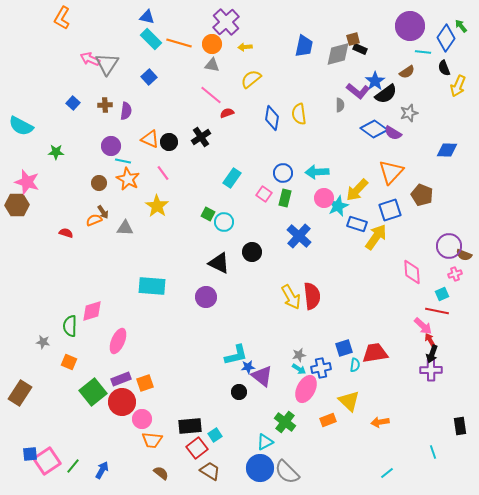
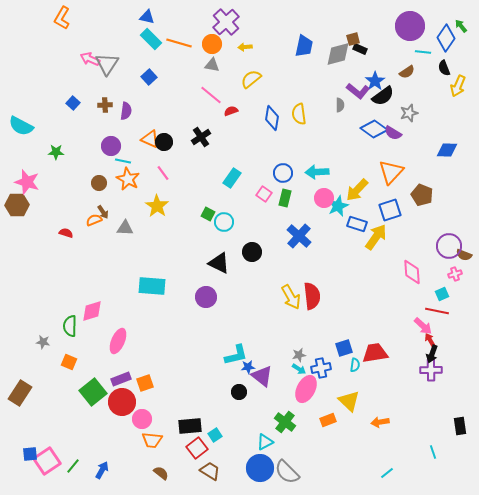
black semicircle at (386, 94): moved 3 px left, 2 px down
red semicircle at (227, 113): moved 4 px right, 2 px up
black circle at (169, 142): moved 5 px left
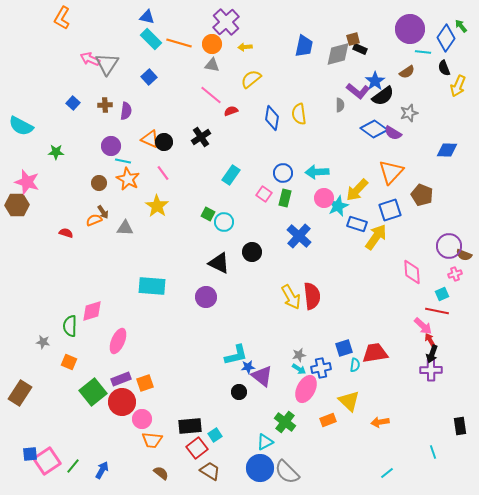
purple circle at (410, 26): moved 3 px down
cyan rectangle at (232, 178): moved 1 px left, 3 px up
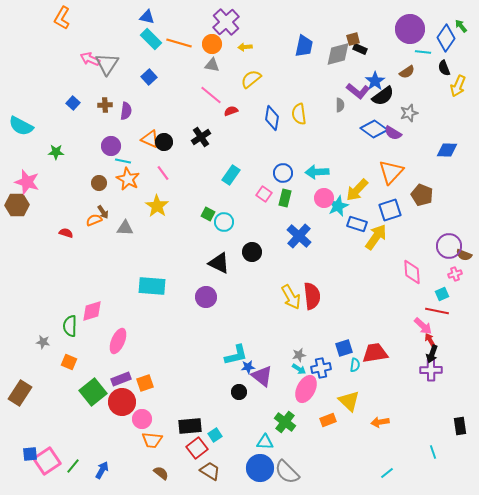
cyan triangle at (265, 442): rotated 30 degrees clockwise
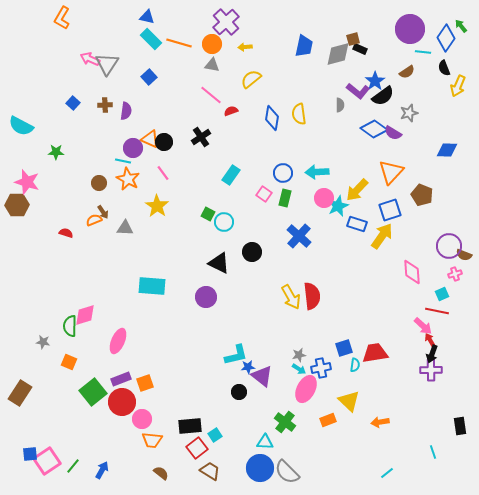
purple circle at (111, 146): moved 22 px right, 2 px down
yellow arrow at (376, 237): moved 6 px right, 1 px up
pink diamond at (92, 311): moved 7 px left, 4 px down
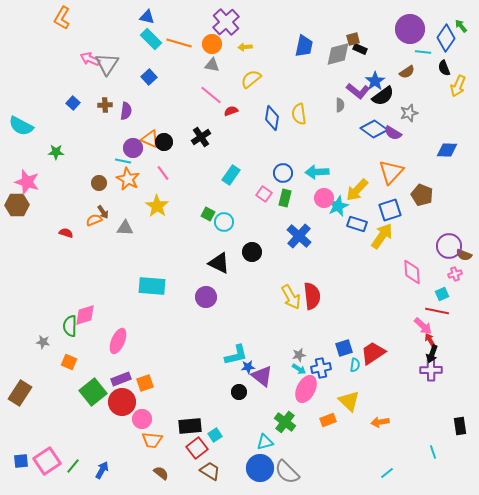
red trapezoid at (375, 353): moved 2 px left; rotated 24 degrees counterclockwise
cyan triangle at (265, 442): rotated 18 degrees counterclockwise
blue square at (30, 454): moved 9 px left, 7 px down
